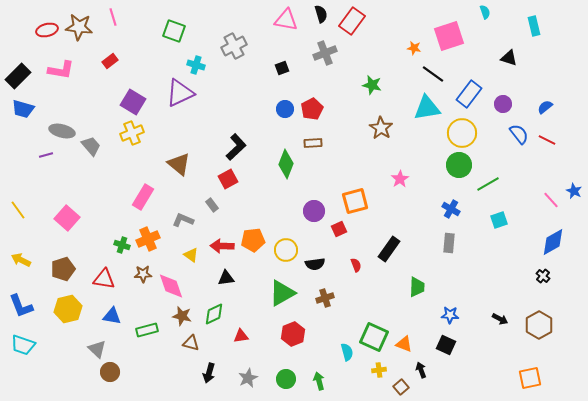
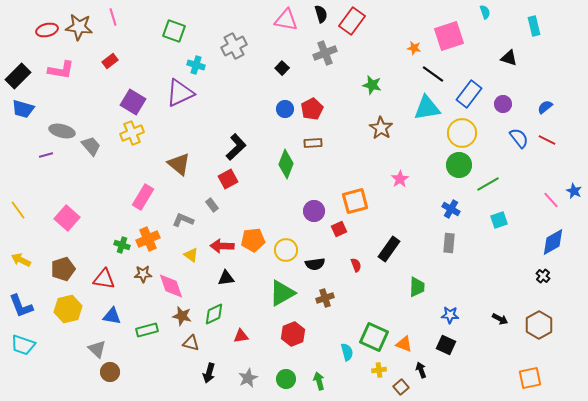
black square at (282, 68): rotated 24 degrees counterclockwise
blue semicircle at (519, 134): moved 4 px down
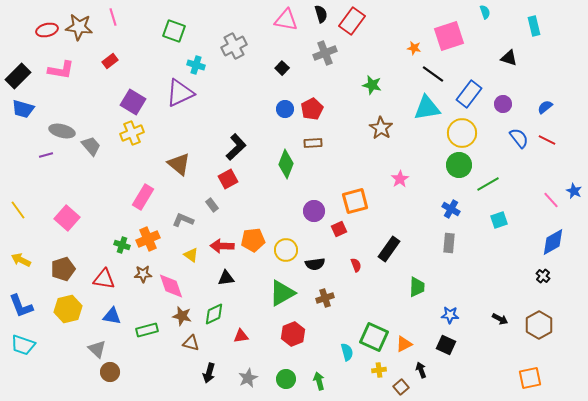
orange triangle at (404, 344): rotated 48 degrees counterclockwise
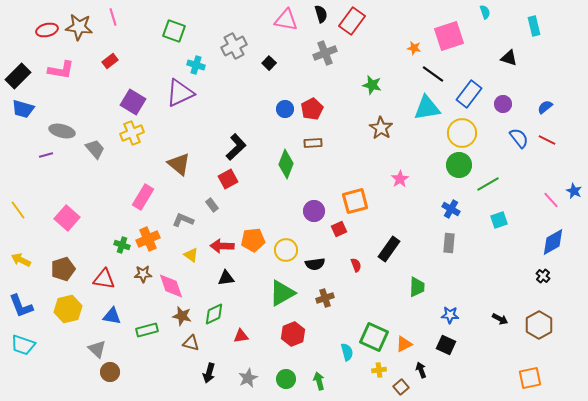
black square at (282, 68): moved 13 px left, 5 px up
gray trapezoid at (91, 146): moved 4 px right, 3 px down
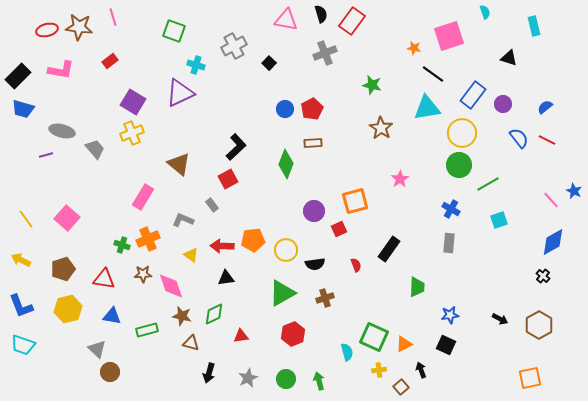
blue rectangle at (469, 94): moved 4 px right, 1 px down
yellow line at (18, 210): moved 8 px right, 9 px down
blue star at (450, 315): rotated 12 degrees counterclockwise
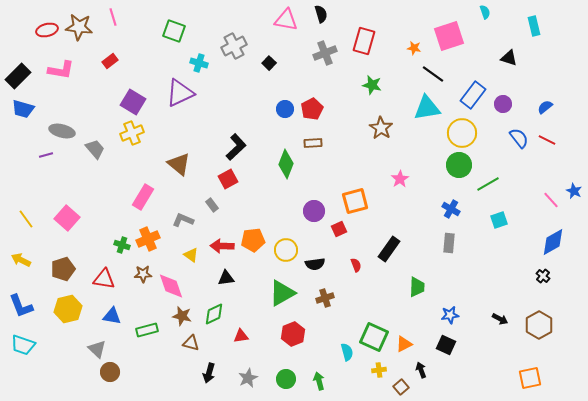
red rectangle at (352, 21): moved 12 px right, 20 px down; rotated 20 degrees counterclockwise
cyan cross at (196, 65): moved 3 px right, 2 px up
